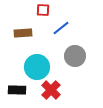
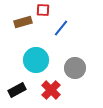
blue line: rotated 12 degrees counterclockwise
brown rectangle: moved 11 px up; rotated 12 degrees counterclockwise
gray circle: moved 12 px down
cyan circle: moved 1 px left, 7 px up
black rectangle: rotated 30 degrees counterclockwise
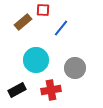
brown rectangle: rotated 24 degrees counterclockwise
red cross: rotated 36 degrees clockwise
